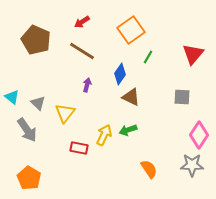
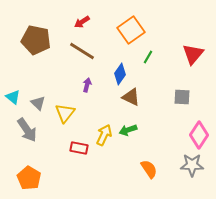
brown pentagon: rotated 12 degrees counterclockwise
cyan triangle: moved 1 px right
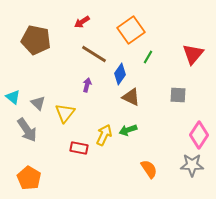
brown line: moved 12 px right, 3 px down
gray square: moved 4 px left, 2 px up
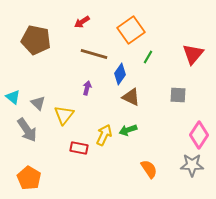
brown line: rotated 16 degrees counterclockwise
purple arrow: moved 3 px down
yellow triangle: moved 1 px left, 2 px down
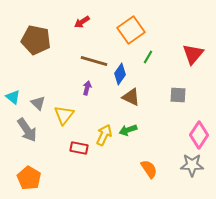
brown line: moved 7 px down
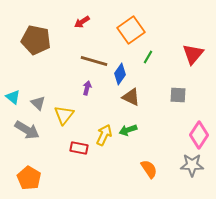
gray arrow: rotated 25 degrees counterclockwise
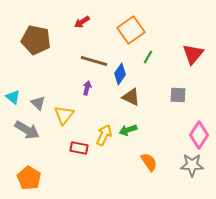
orange semicircle: moved 7 px up
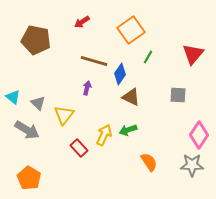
red rectangle: rotated 36 degrees clockwise
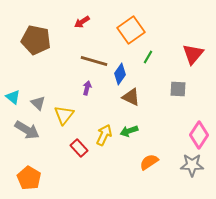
gray square: moved 6 px up
green arrow: moved 1 px right, 1 px down
orange semicircle: rotated 90 degrees counterclockwise
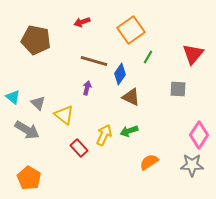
red arrow: rotated 14 degrees clockwise
yellow triangle: rotated 30 degrees counterclockwise
